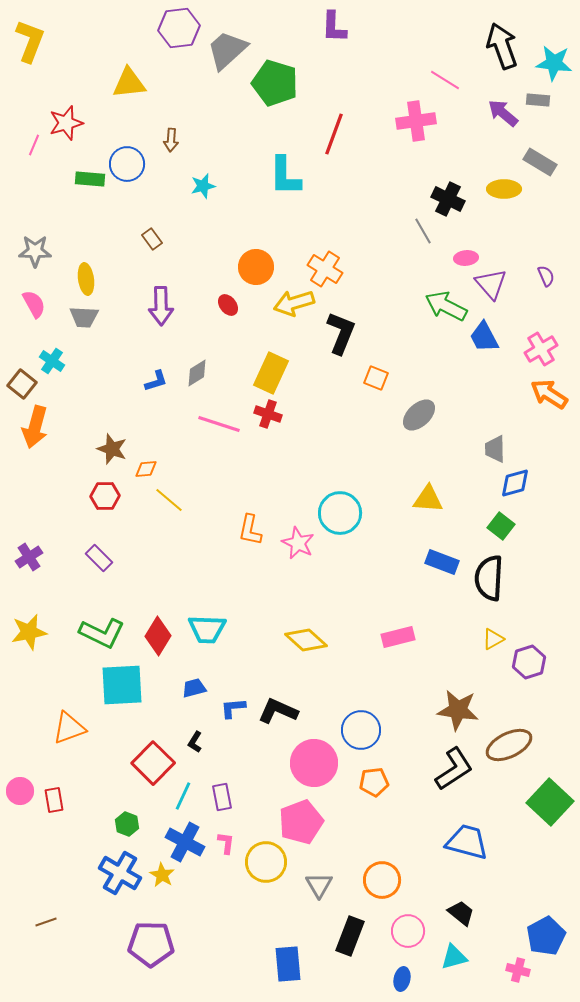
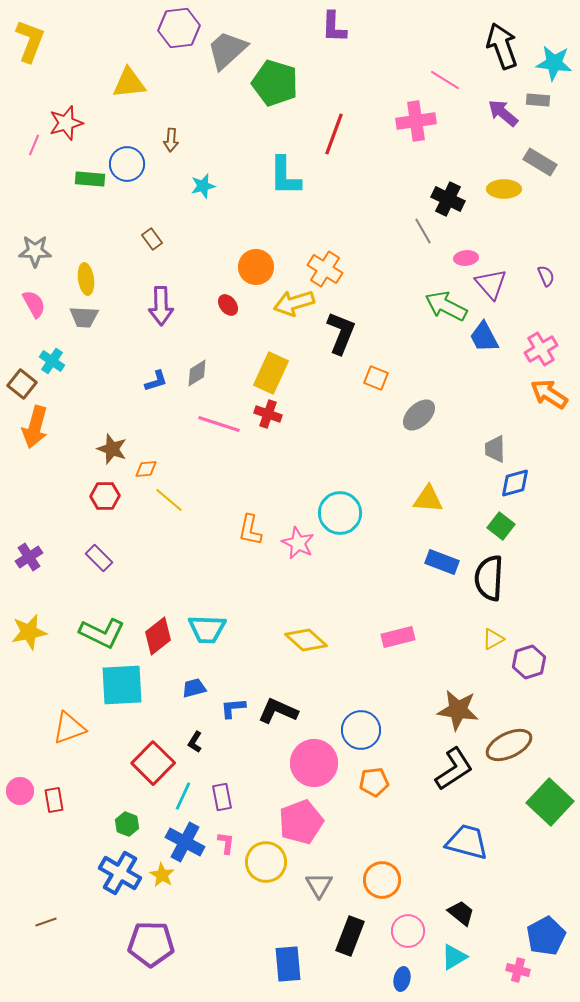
red diamond at (158, 636): rotated 21 degrees clockwise
cyan triangle at (454, 957): rotated 16 degrees counterclockwise
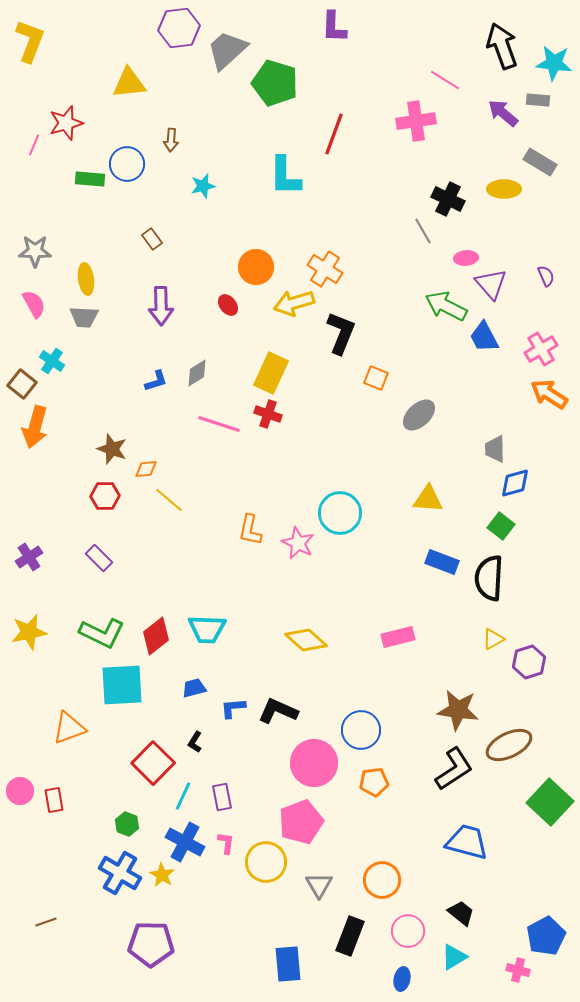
red diamond at (158, 636): moved 2 px left
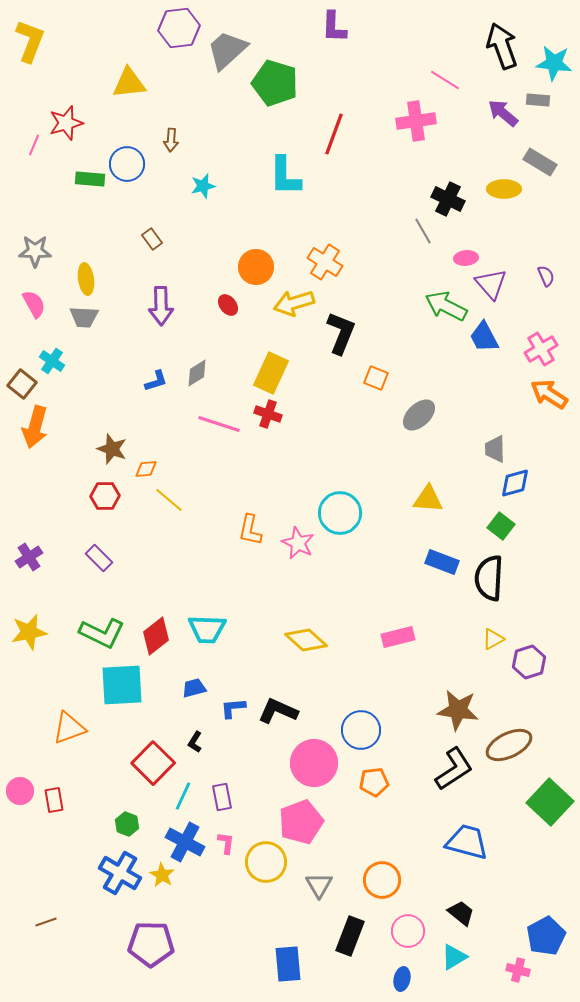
orange cross at (325, 269): moved 7 px up
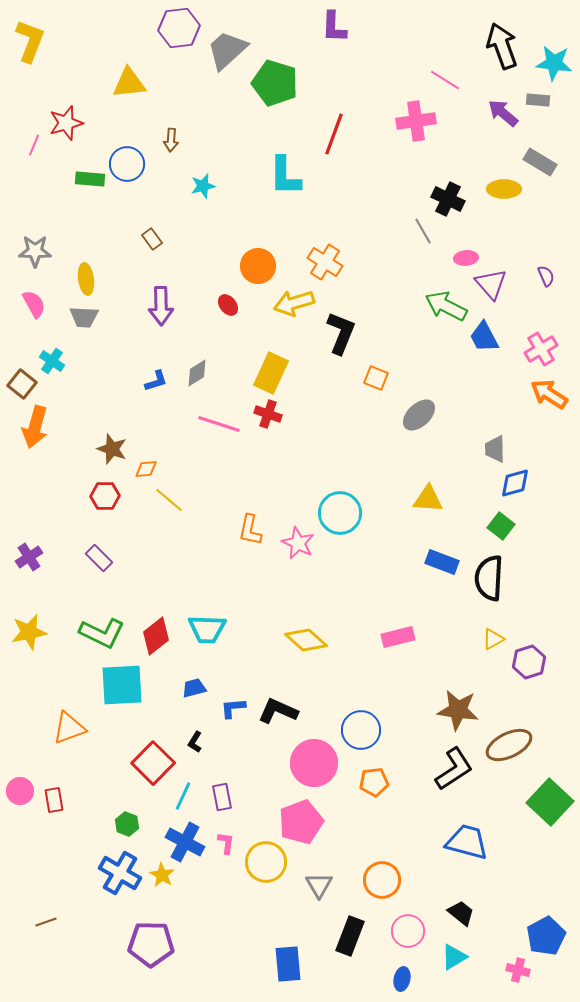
orange circle at (256, 267): moved 2 px right, 1 px up
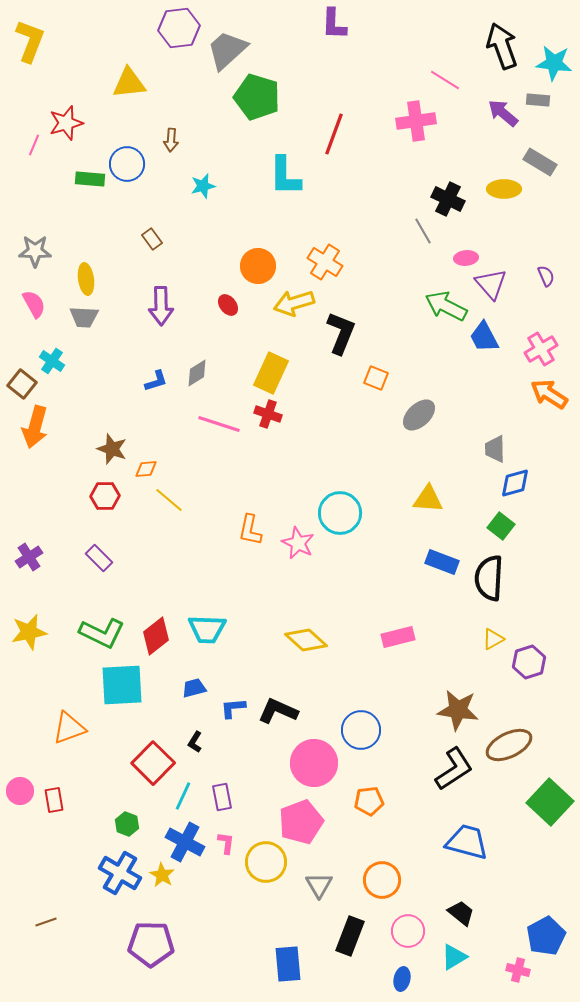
purple L-shape at (334, 27): moved 3 px up
green pentagon at (275, 83): moved 18 px left, 14 px down
orange pentagon at (374, 782): moved 5 px left, 19 px down
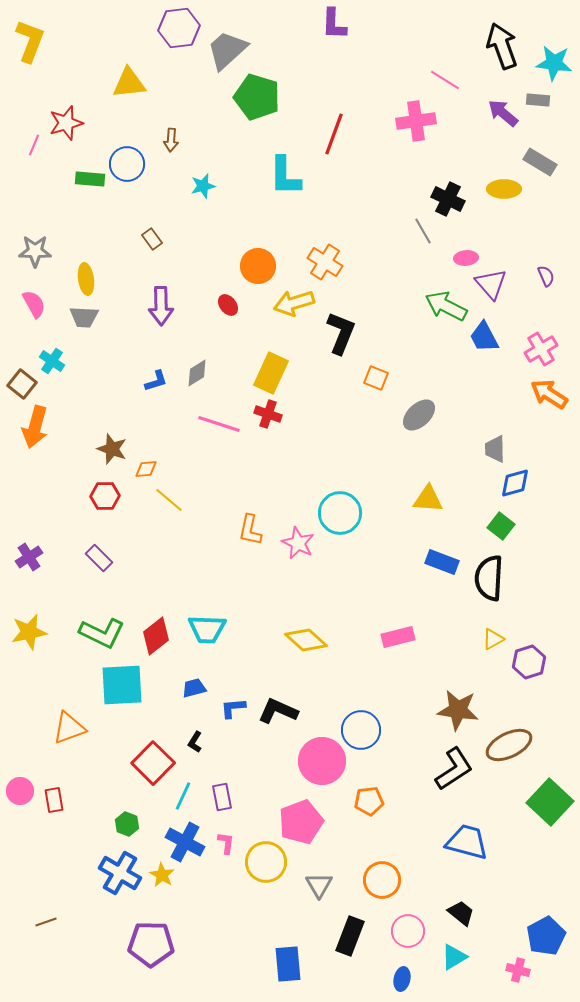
pink circle at (314, 763): moved 8 px right, 2 px up
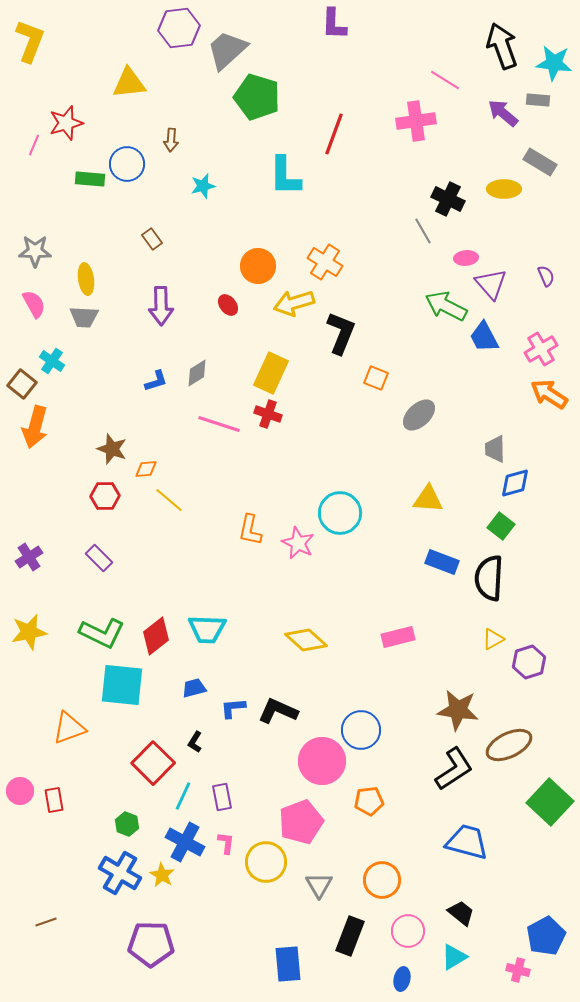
cyan square at (122, 685): rotated 9 degrees clockwise
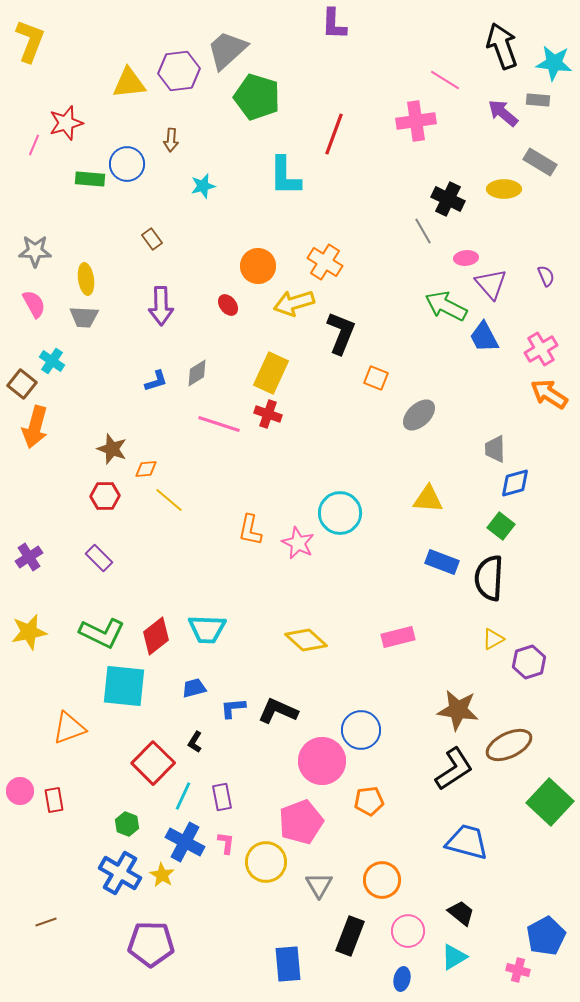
purple hexagon at (179, 28): moved 43 px down
cyan square at (122, 685): moved 2 px right, 1 px down
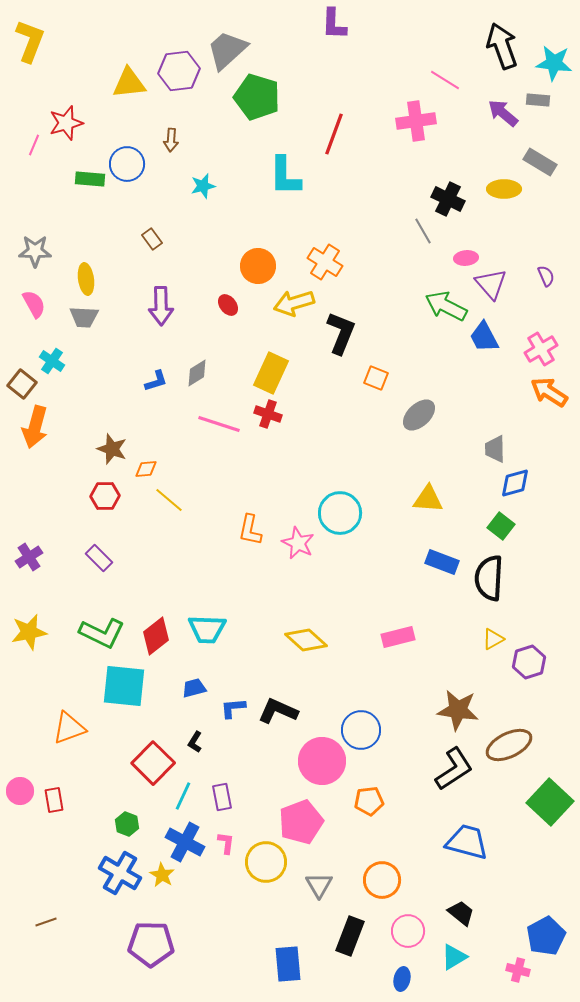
orange arrow at (549, 394): moved 2 px up
